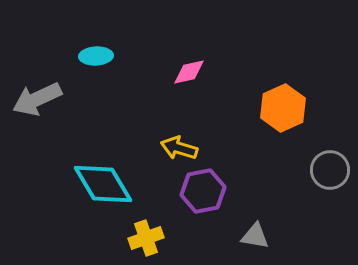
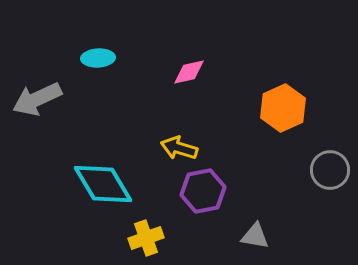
cyan ellipse: moved 2 px right, 2 px down
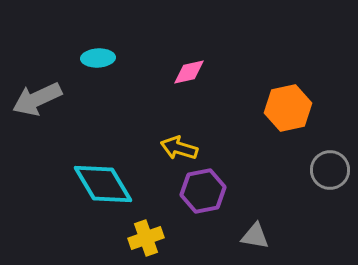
orange hexagon: moved 5 px right; rotated 12 degrees clockwise
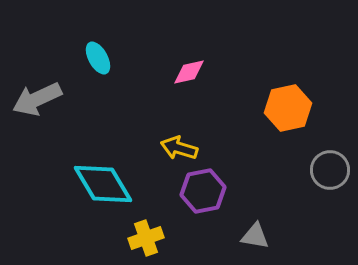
cyan ellipse: rotated 64 degrees clockwise
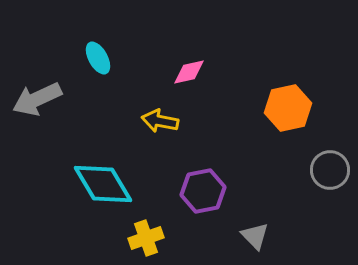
yellow arrow: moved 19 px left, 27 px up; rotated 6 degrees counterclockwise
gray triangle: rotated 36 degrees clockwise
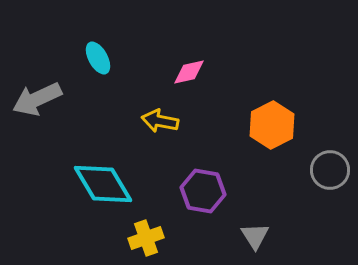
orange hexagon: moved 16 px left, 17 px down; rotated 15 degrees counterclockwise
purple hexagon: rotated 21 degrees clockwise
gray triangle: rotated 12 degrees clockwise
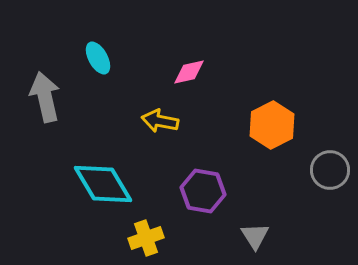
gray arrow: moved 8 px right, 2 px up; rotated 102 degrees clockwise
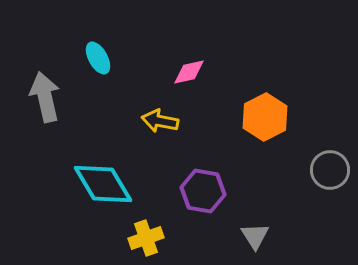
orange hexagon: moved 7 px left, 8 px up
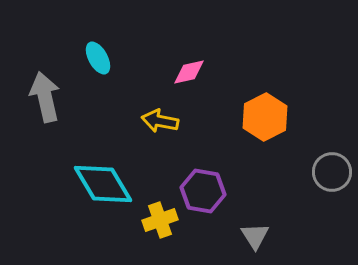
gray circle: moved 2 px right, 2 px down
yellow cross: moved 14 px right, 18 px up
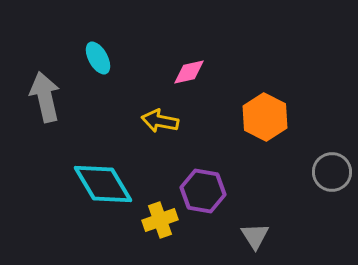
orange hexagon: rotated 6 degrees counterclockwise
